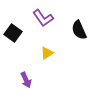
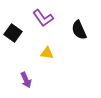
yellow triangle: rotated 40 degrees clockwise
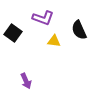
purple L-shape: rotated 35 degrees counterclockwise
yellow triangle: moved 7 px right, 12 px up
purple arrow: moved 1 px down
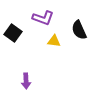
purple arrow: rotated 21 degrees clockwise
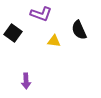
purple L-shape: moved 2 px left, 4 px up
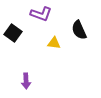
yellow triangle: moved 2 px down
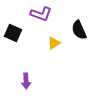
black square: rotated 12 degrees counterclockwise
yellow triangle: rotated 40 degrees counterclockwise
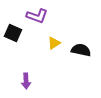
purple L-shape: moved 4 px left, 2 px down
black semicircle: moved 2 px right, 20 px down; rotated 126 degrees clockwise
